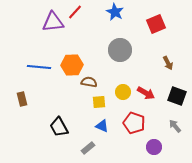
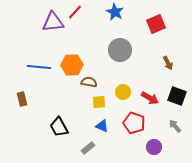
red arrow: moved 4 px right, 5 px down
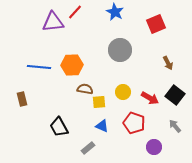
brown semicircle: moved 4 px left, 7 px down
black square: moved 2 px left, 1 px up; rotated 18 degrees clockwise
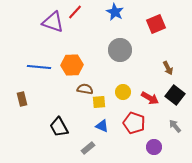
purple triangle: rotated 25 degrees clockwise
brown arrow: moved 5 px down
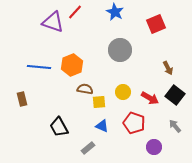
orange hexagon: rotated 20 degrees counterclockwise
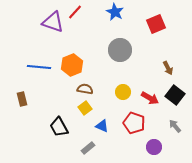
yellow square: moved 14 px left, 6 px down; rotated 32 degrees counterclockwise
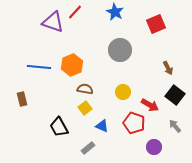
red arrow: moved 7 px down
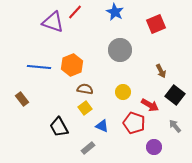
brown arrow: moved 7 px left, 3 px down
brown rectangle: rotated 24 degrees counterclockwise
